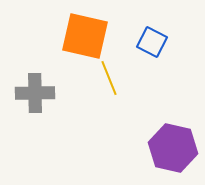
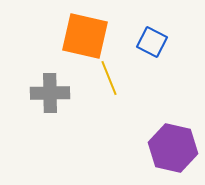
gray cross: moved 15 px right
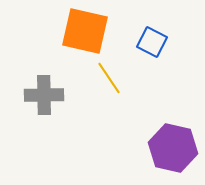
orange square: moved 5 px up
yellow line: rotated 12 degrees counterclockwise
gray cross: moved 6 px left, 2 px down
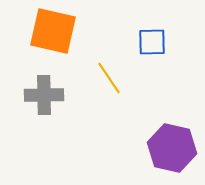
orange square: moved 32 px left
blue square: rotated 28 degrees counterclockwise
purple hexagon: moved 1 px left
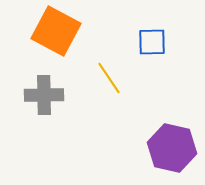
orange square: moved 3 px right; rotated 15 degrees clockwise
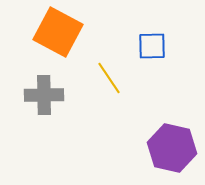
orange square: moved 2 px right, 1 px down
blue square: moved 4 px down
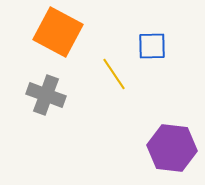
yellow line: moved 5 px right, 4 px up
gray cross: moved 2 px right; rotated 21 degrees clockwise
purple hexagon: rotated 6 degrees counterclockwise
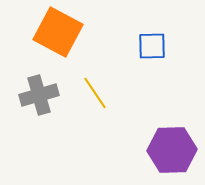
yellow line: moved 19 px left, 19 px down
gray cross: moved 7 px left; rotated 36 degrees counterclockwise
purple hexagon: moved 2 px down; rotated 9 degrees counterclockwise
